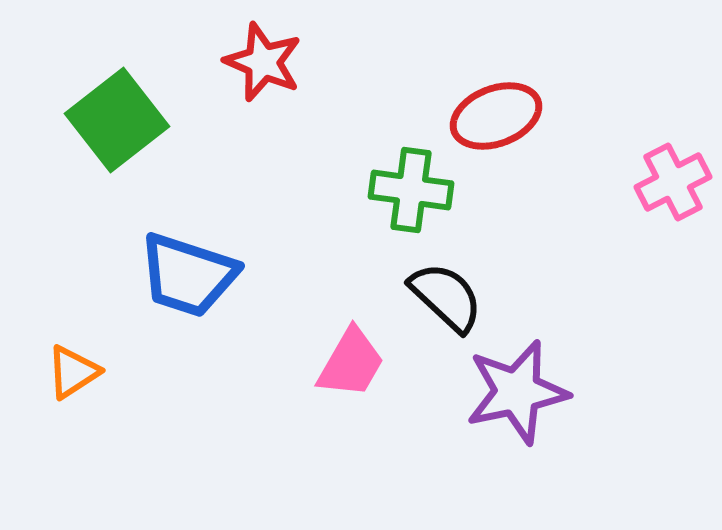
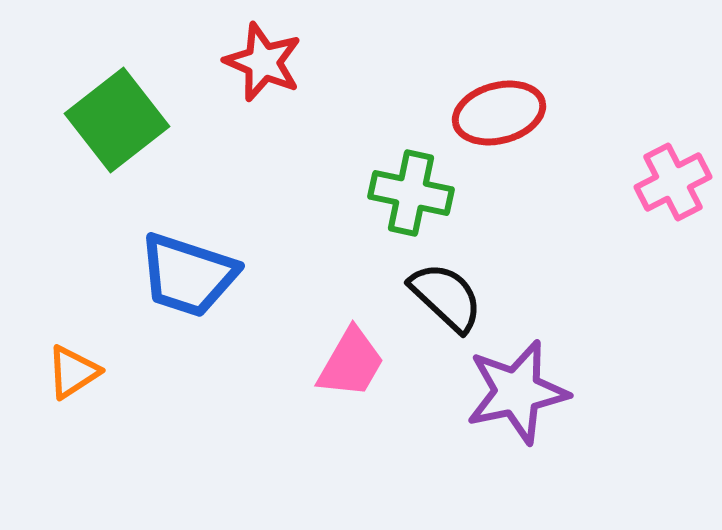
red ellipse: moved 3 px right, 3 px up; rotated 6 degrees clockwise
green cross: moved 3 px down; rotated 4 degrees clockwise
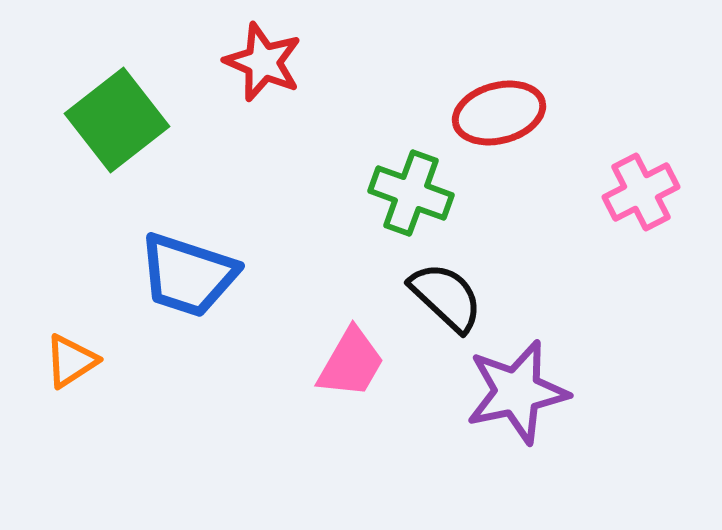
pink cross: moved 32 px left, 10 px down
green cross: rotated 8 degrees clockwise
orange triangle: moved 2 px left, 11 px up
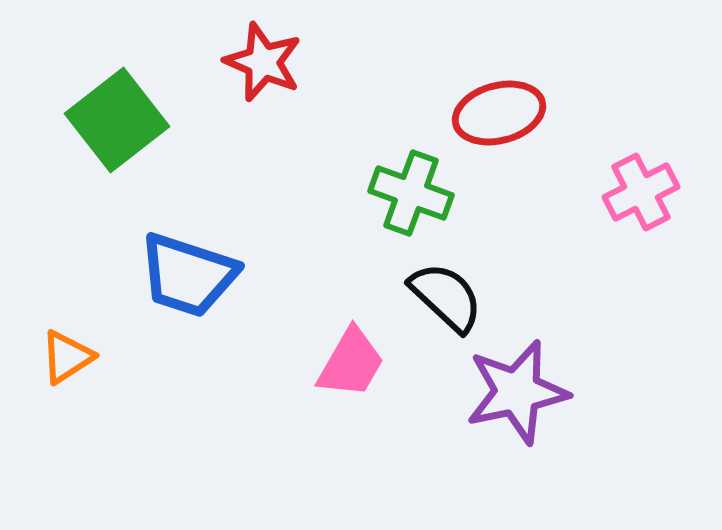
orange triangle: moved 4 px left, 4 px up
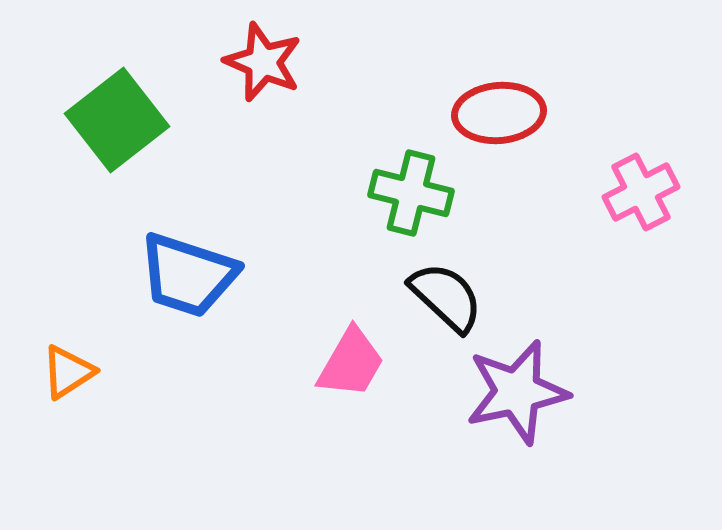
red ellipse: rotated 10 degrees clockwise
green cross: rotated 6 degrees counterclockwise
orange triangle: moved 1 px right, 15 px down
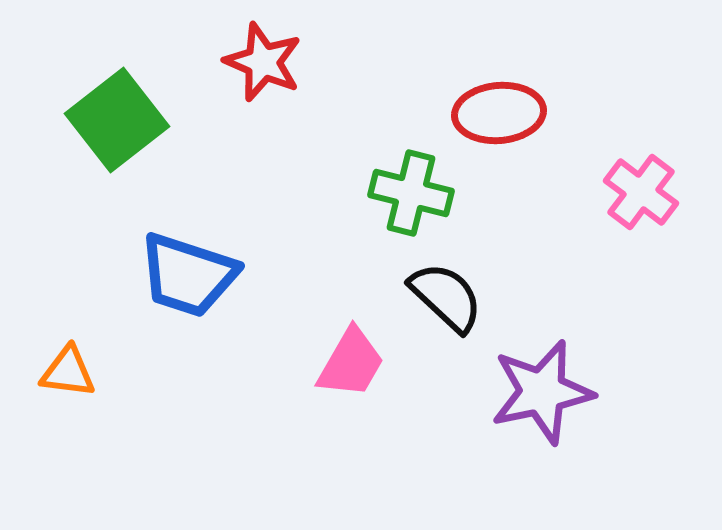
pink cross: rotated 26 degrees counterclockwise
orange triangle: rotated 40 degrees clockwise
purple star: moved 25 px right
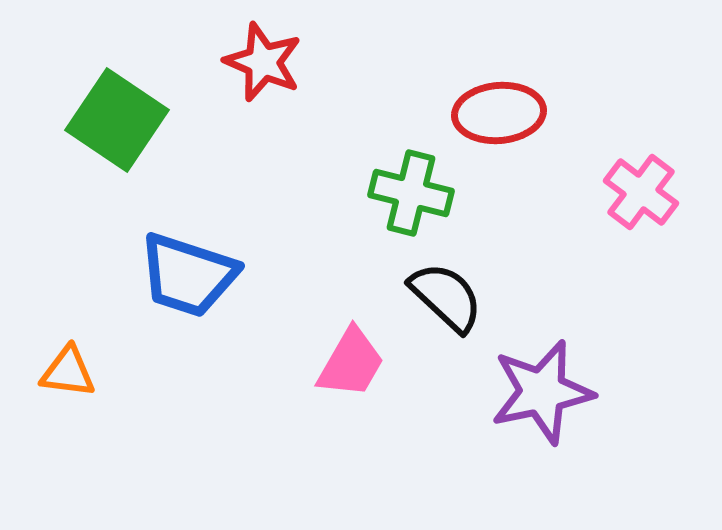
green square: rotated 18 degrees counterclockwise
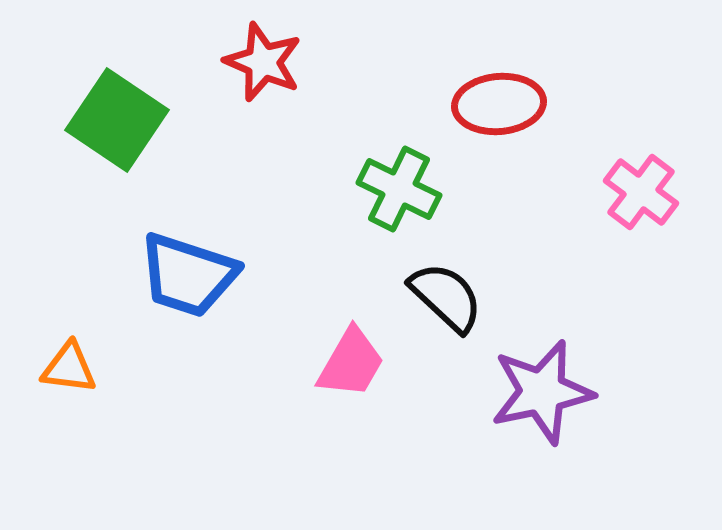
red ellipse: moved 9 px up
green cross: moved 12 px left, 4 px up; rotated 12 degrees clockwise
orange triangle: moved 1 px right, 4 px up
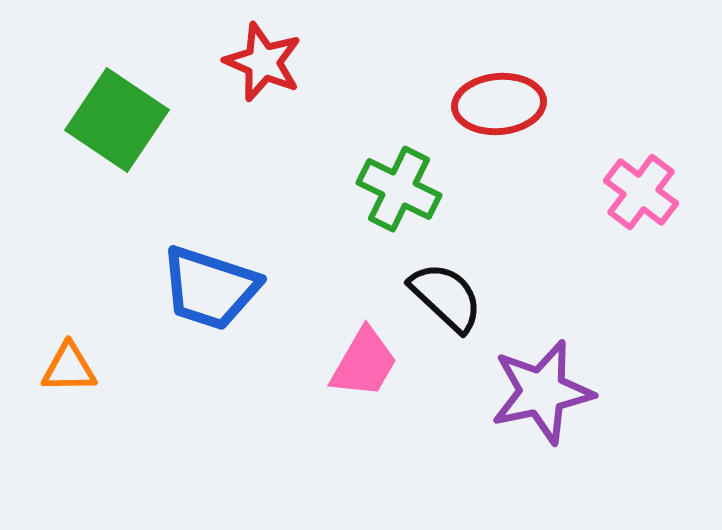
blue trapezoid: moved 22 px right, 13 px down
pink trapezoid: moved 13 px right
orange triangle: rotated 8 degrees counterclockwise
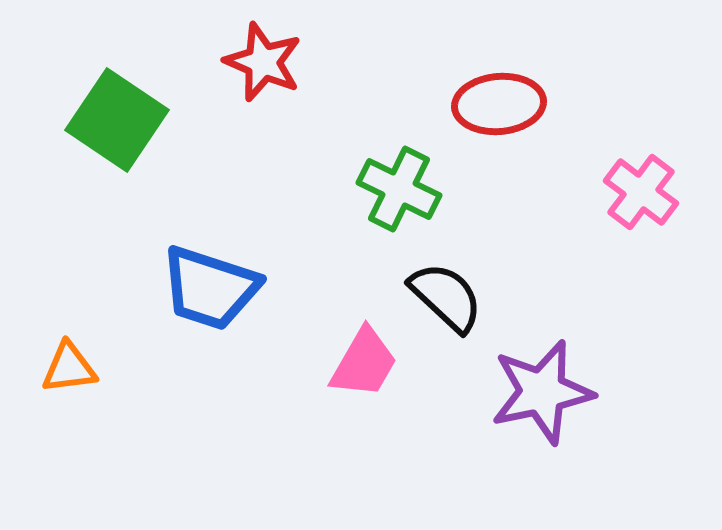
orange triangle: rotated 6 degrees counterclockwise
